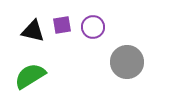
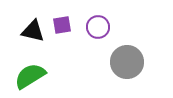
purple circle: moved 5 px right
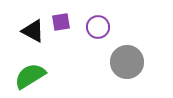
purple square: moved 1 px left, 3 px up
black triangle: rotated 15 degrees clockwise
